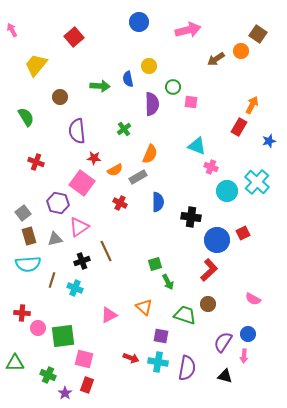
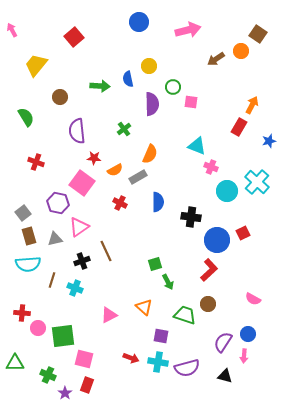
purple semicircle at (187, 368): rotated 65 degrees clockwise
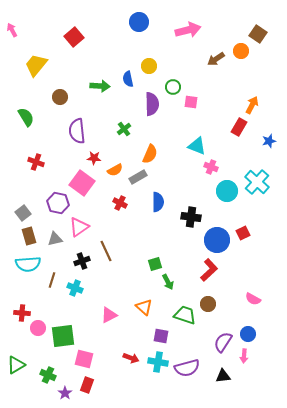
green triangle at (15, 363): moved 1 px right, 2 px down; rotated 30 degrees counterclockwise
black triangle at (225, 376): moved 2 px left; rotated 21 degrees counterclockwise
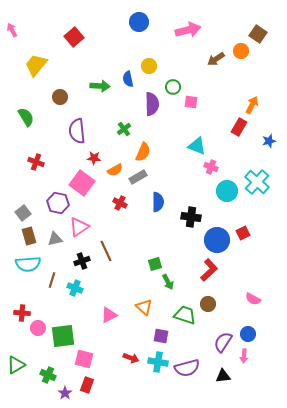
orange semicircle at (150, 154): moved 7 px left, 2 px up
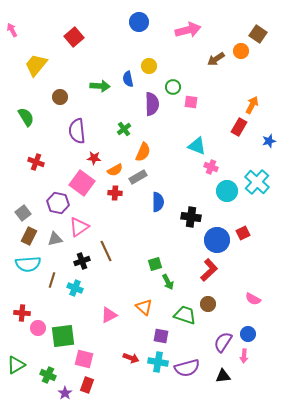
red cross at (120, 203): moved 5 px left, 10 px up; rotated 24 degrees counterclockwise
brown rectangle at (29, 236): rotated 42 degrees clockwise
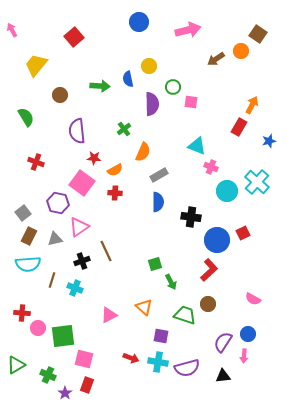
brown circle at (60, 97): moved 2 px up
gray rectangle at (138, 177): moved 21 px right, 2 px up
green arrow at (168, 282): moved 3 px right
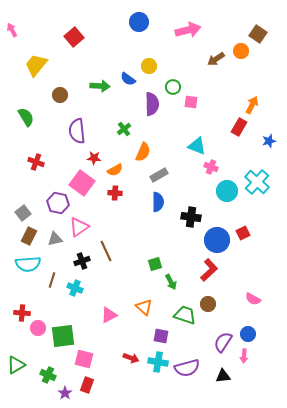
blue semicircle at (128, 79): rotated 42 degrees counterclockwise
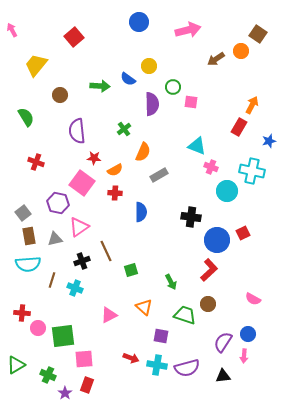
cyan cross at (257, 182): moved 5 px left, 11 px up; rotated 30 degrees counterclockwise
blue semicircle at (158, 202): moved 17 px left, 10 px down
brown rectangle at (29, 236): rotated 36 degrees counterclockwise
green square at (155, 264): moved 24 px left, 6 px down
pink square at (84, 359): rotated 18 degrees counterclockwise
cyan cross at (158, 362): moved 1 px left, 3 px down
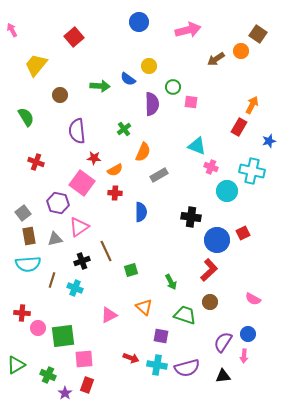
brown circle at (208, 304): moved 2 px right, 2 px up
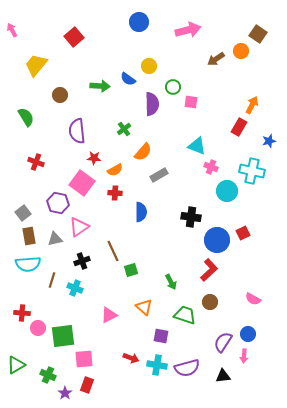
orange semicircle at (143, 152): rotated 18 degrees clockwise
brown line at (106, 251): moved 7 px right
